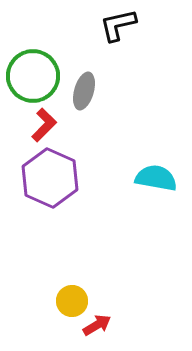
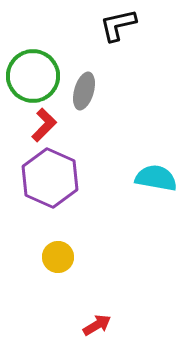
yellow circle: moved 14 px left, 44 px up
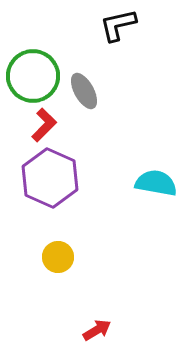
gray ellipse: rotated 45 degrees counterclockwise
cyan semicircle: moved 5 px down
red arrow: moved 5 px down
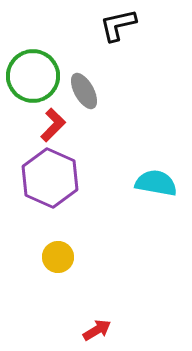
red L-shape: moved 9 px right
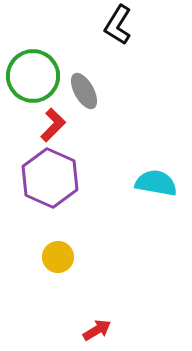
black L-shape: rotated 45 degrees counterclockwise
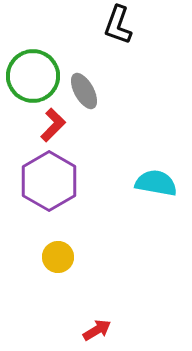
black L-shape: rotated 12 degrees counterclockwise
purple hexagon: moved 1 px left, 3 px down; rotated 6 degrees clockwise
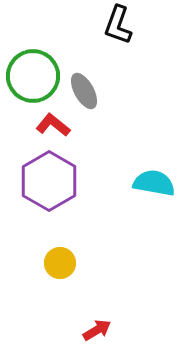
red L-shape: rotated 96 degrees counterclockwise
cyan semicircle: moved 2 px left
yellow circle: moved 2 px right, 6 px down
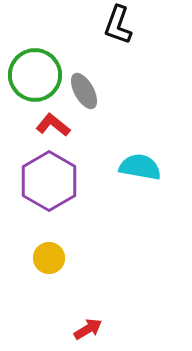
green circle: moved 2 px right, 1 px up
cyan semicircle: moved 14 px left, 16 px up
yellow circle: moved 11 px left, 5 px up
red arrow: moved 9 px left, 1 px up
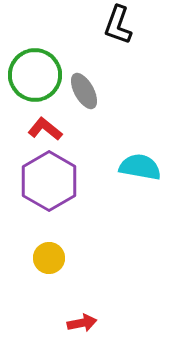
red L-shape: moved 8 px left, 4 px down
red arrow: moved 6 px left, 6 px up; rotated 20 degrees clockwise
